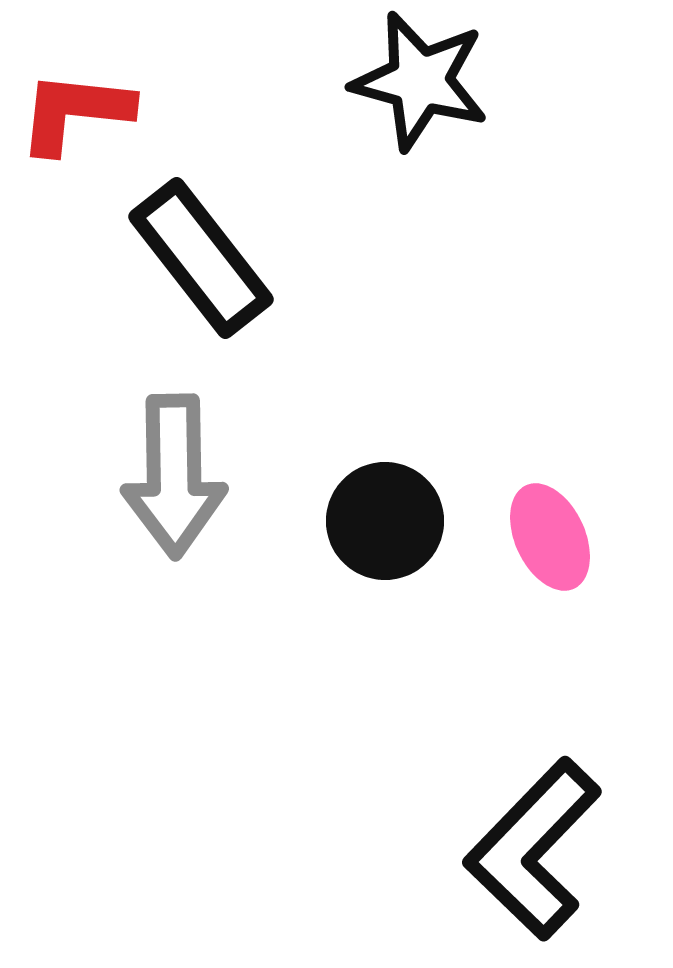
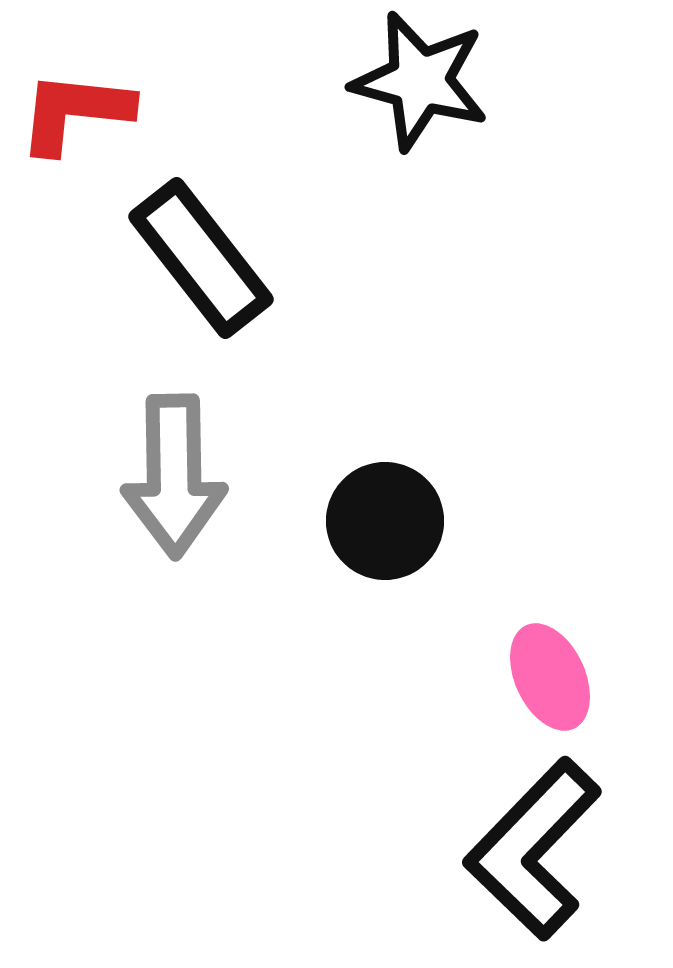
pink ellipse: moved 140 px down
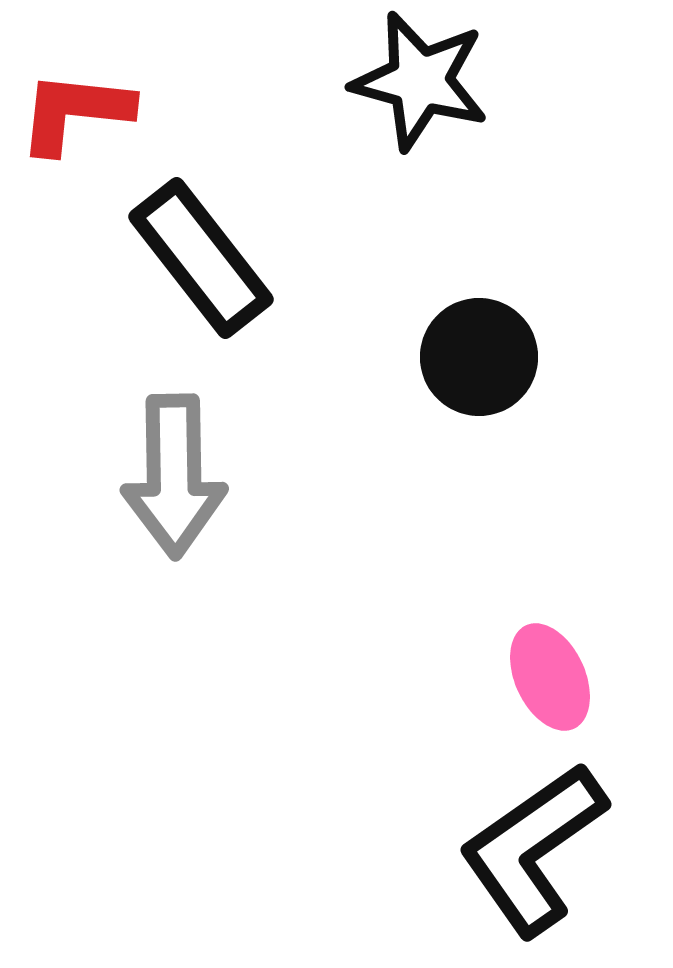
black circle: moved 94 px right, 164 px up
black L-shape: rotated 11 degrees clockwise
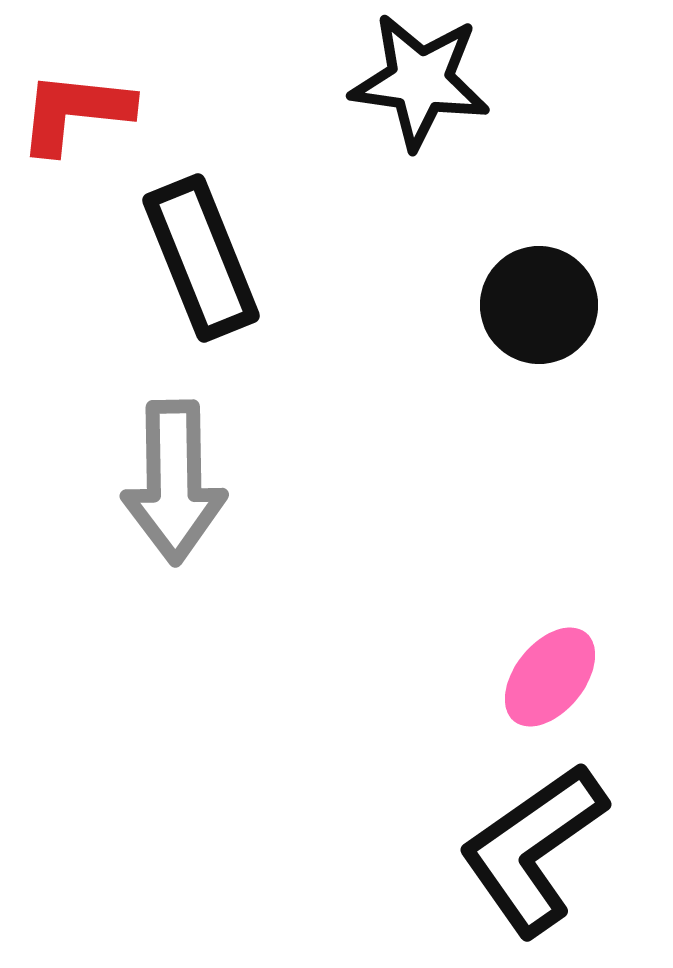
black star: rotated 7 degrees counterclockwise
black rectangle: rotated 16 degrees clockwise
black circle: moved 60 px right, 52 px up
gray arrow: moved 6 px down
pink ellipse: rotated 64 degrees clockwise
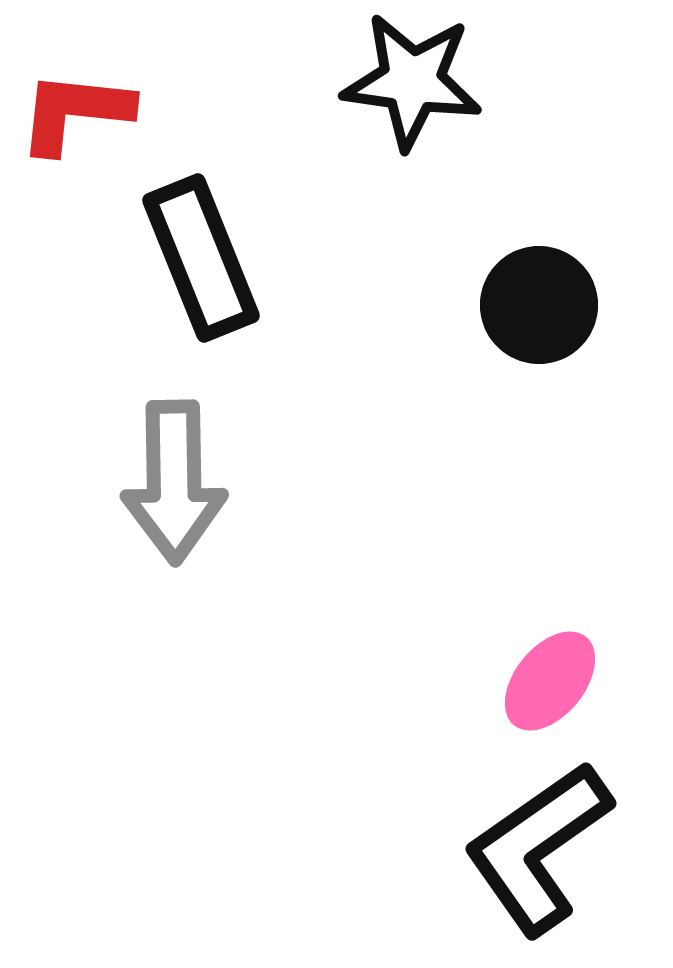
black star: moved 8 px left
pink ellipse: moved 4 px down
black L-shape: moved 5 px right, 1 px up
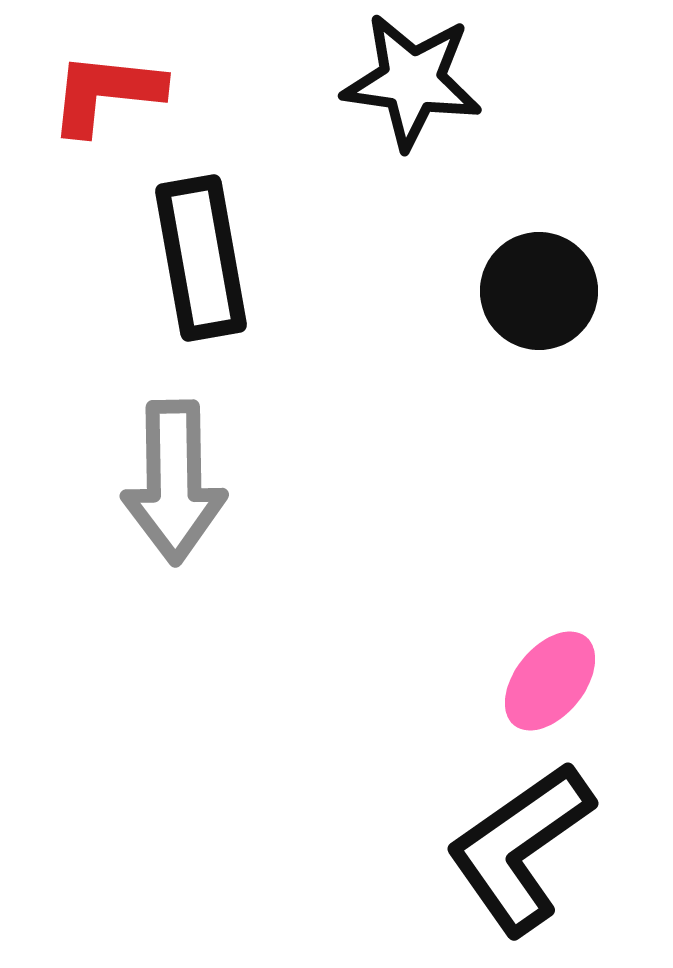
red L-shape: moved 31 px right, 19 px up
black rectangle: rotated 12 degrees clockwise
black circle: moved 14 px up
black L-shape: moved 18 px left
